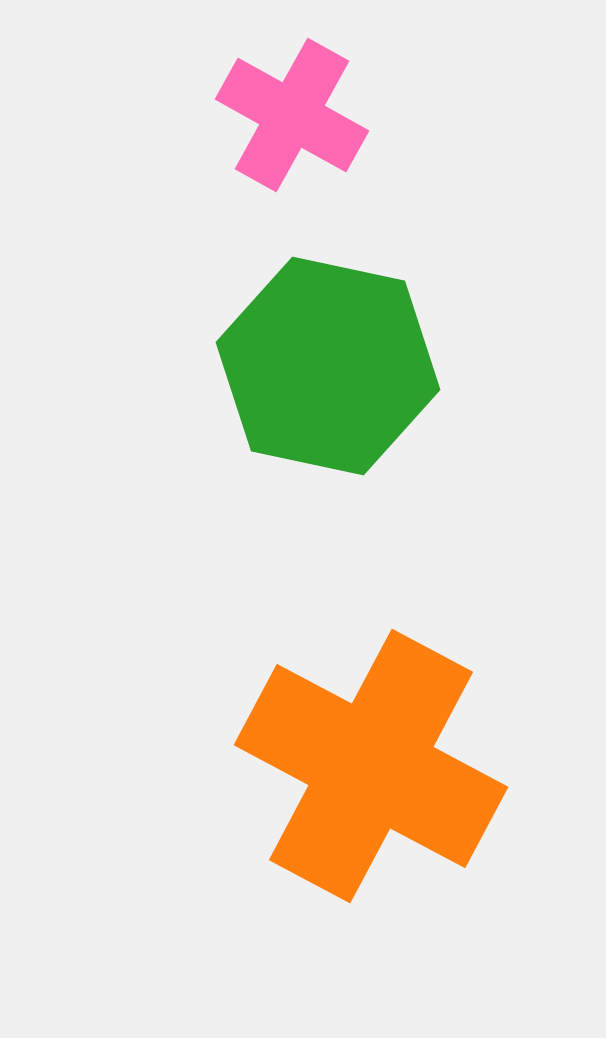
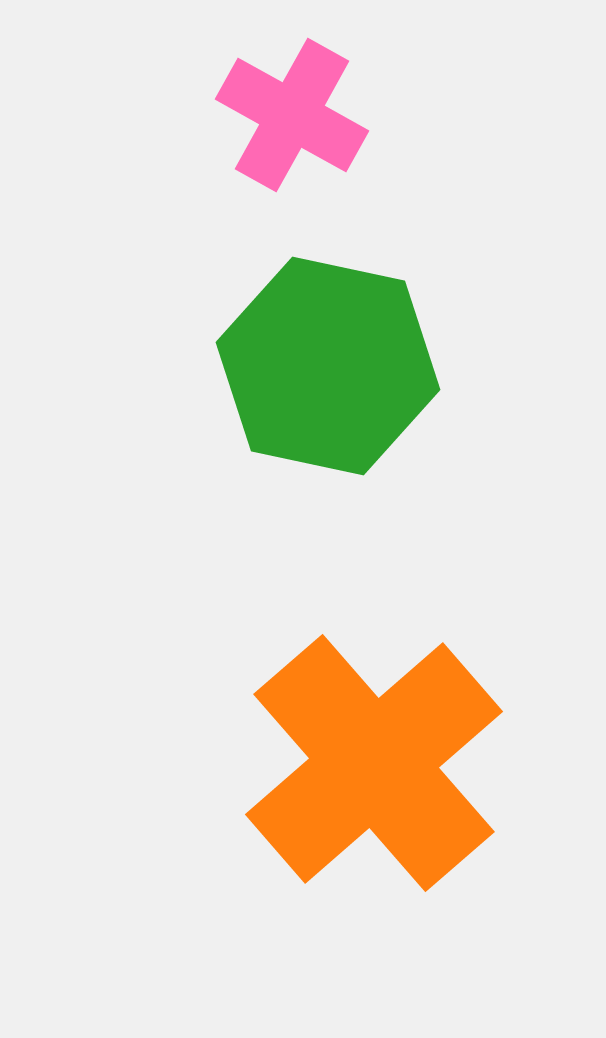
orange cross: moved 3 px right, 3 px up; rotated 21 degrees clockwise
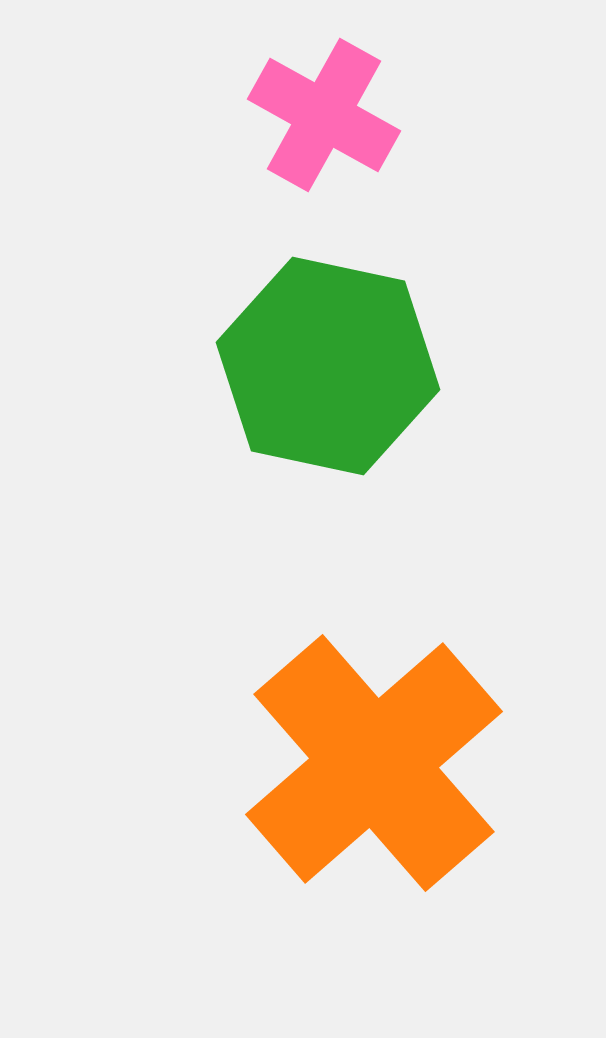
pink cross: moved 32 px right
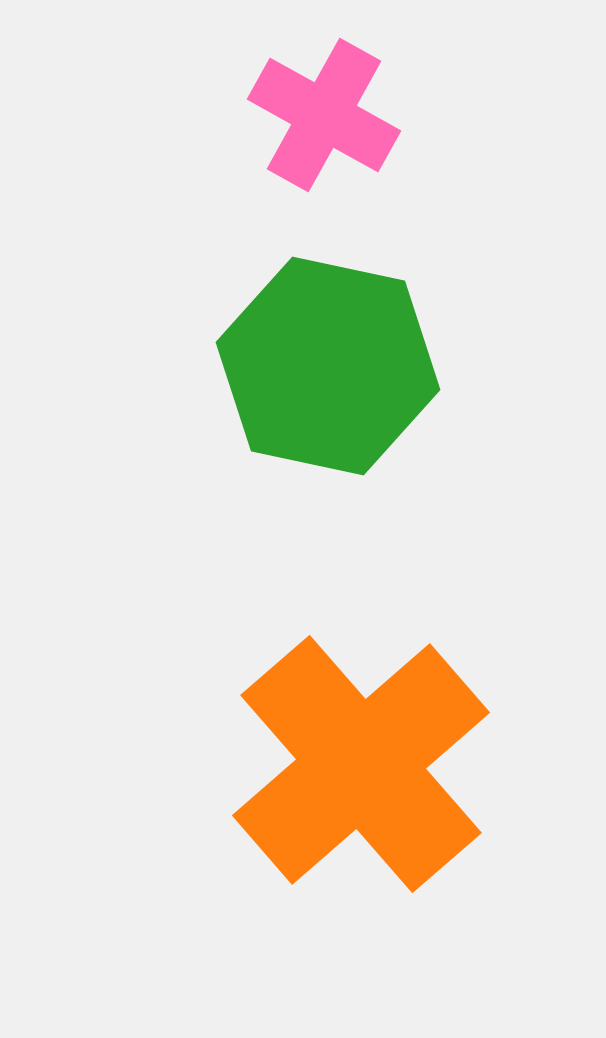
orange cross: moved 13 px left, 1 px down
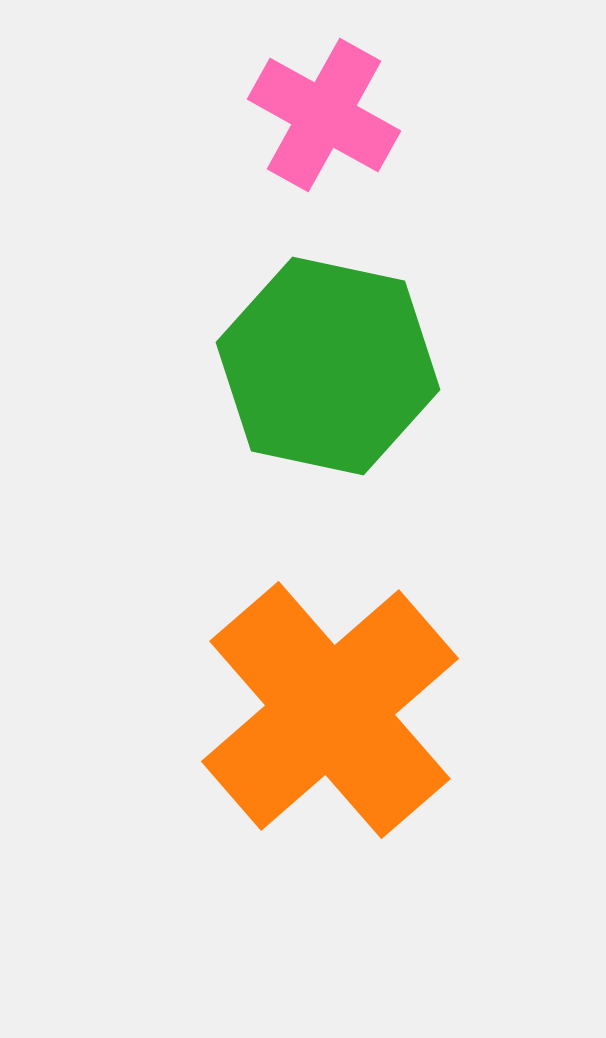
orange cross: moved 31 px left, 54 px up
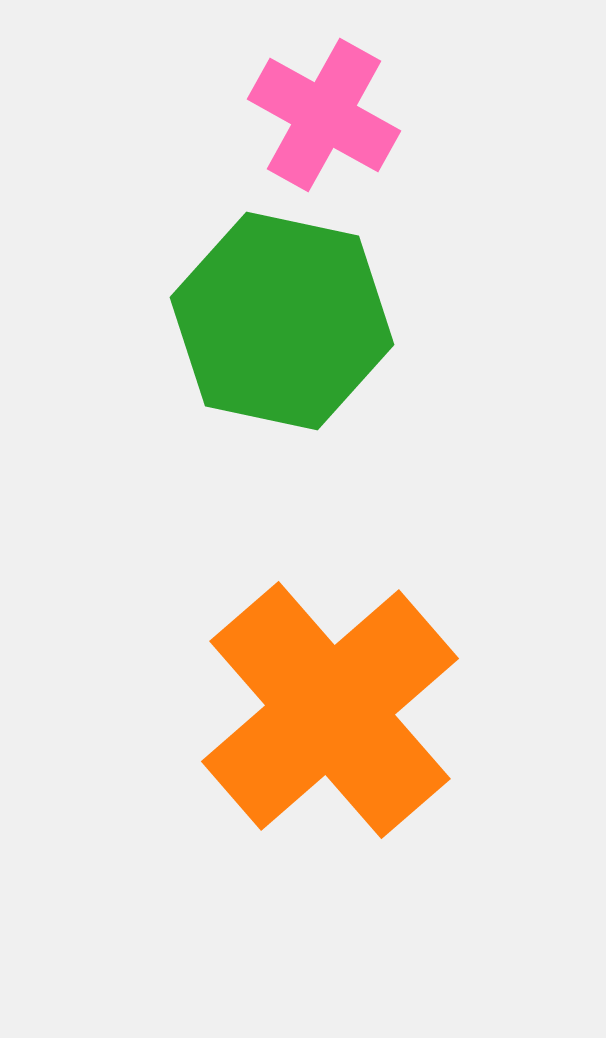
green hexagon: moved 46 px left, 45 px up
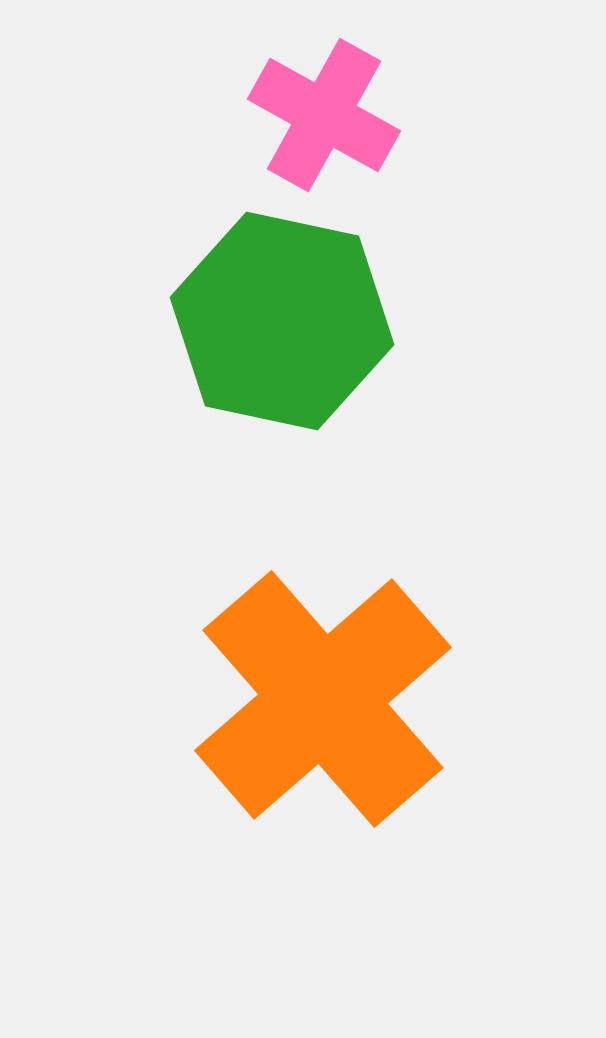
orange cross: moved 7 px left, 11 px up
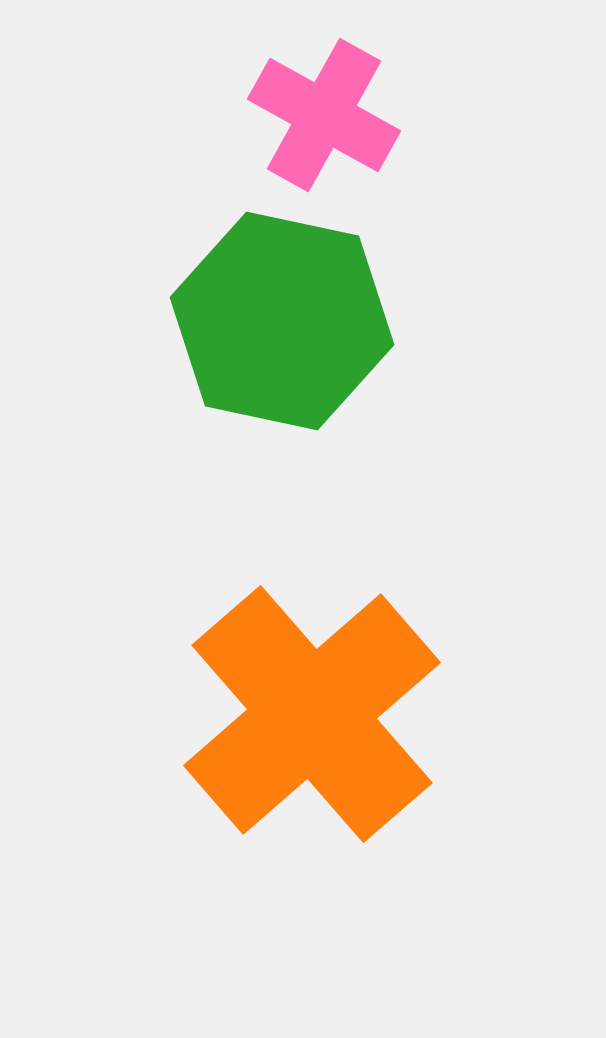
orange cross: moved 11 px left, 15 px down
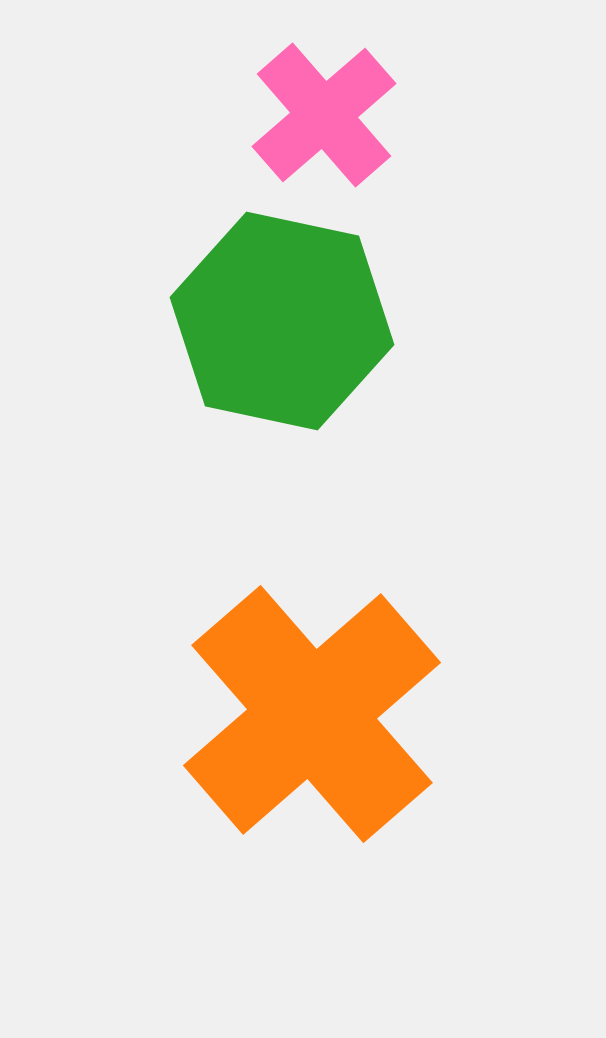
pink cross: rotated 20 degrees clockwise
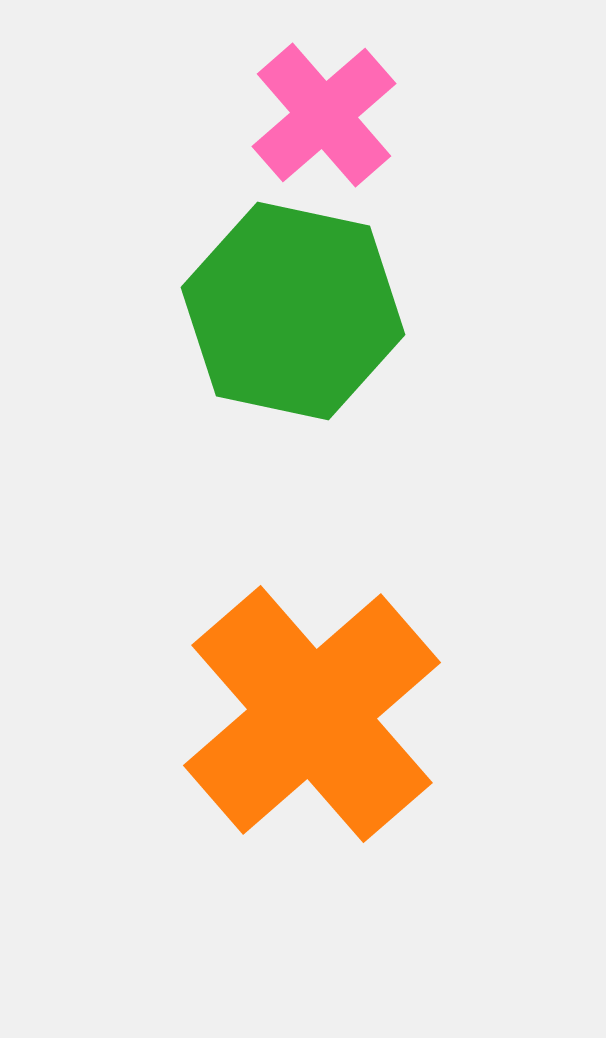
green hexagon: moved 11 px right, 10 px up
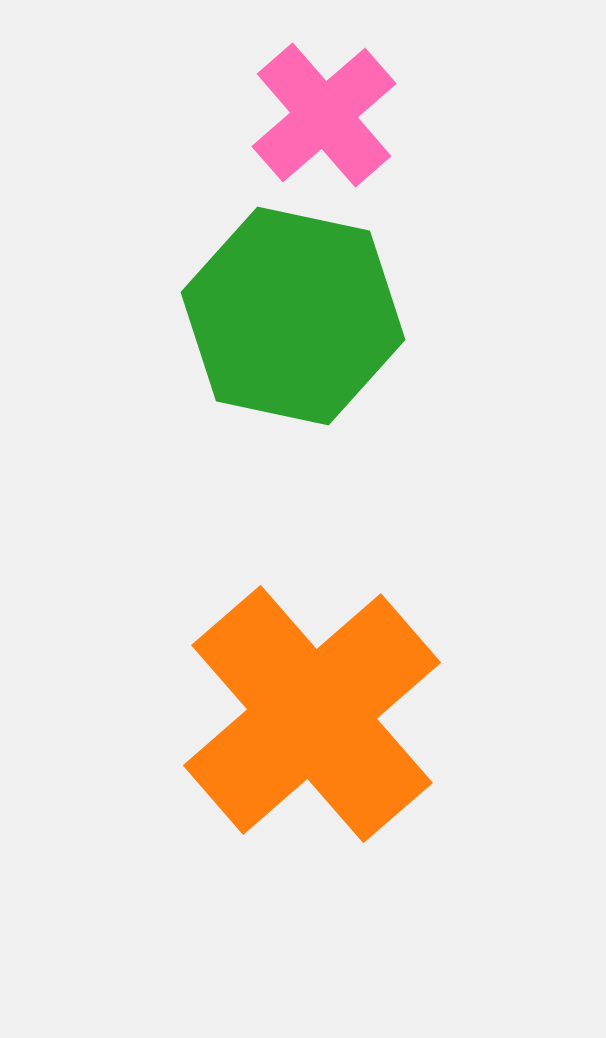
green hexagon: moved 5 px down
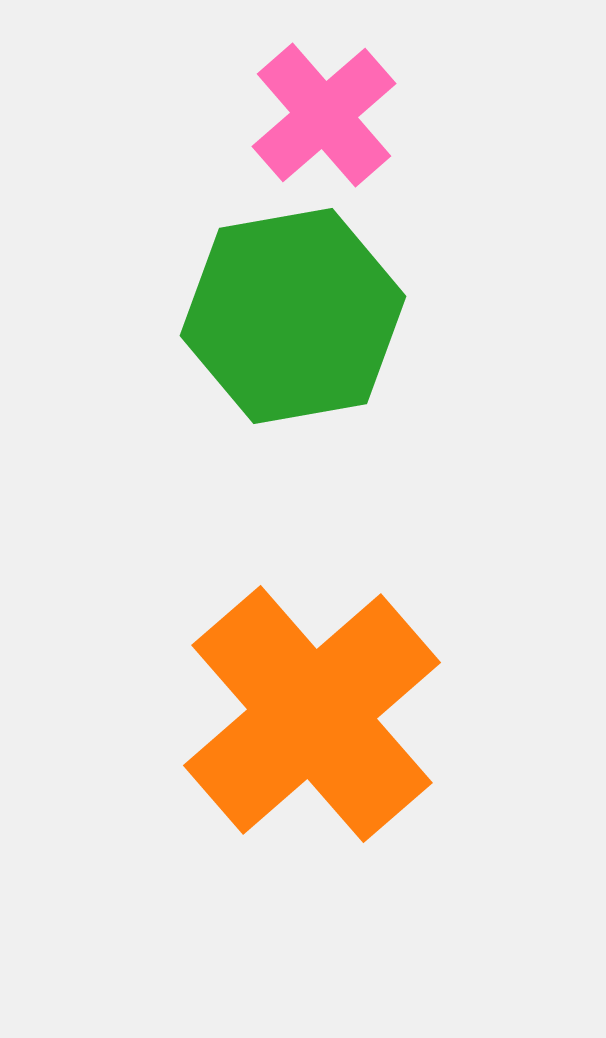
green hexagon: rotated 22 degrees counterclockwise
